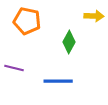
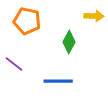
purple line: moved 4 px up; rotated 24 degrees clockwise
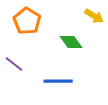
yellow arrow: rotated 30 degrees clockwise
orange pentagon: rotated 20 degrees clockwise
green diamond: moved 2 px right; rotated 65 degrees counterclockwise
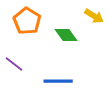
green diamond: moved 5 px left, 7 px up
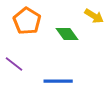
green diamond: moved 1 px right, 1 px up
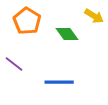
blue line: moved 1 px right, 1 px down
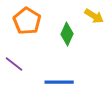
green diamond: rotated 60 degrees clockwise
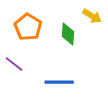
yellow arrow: moved 2 px left
orange pentagon: moved 1 px right, 6 px down
green diamond: moved 1 px right; rotated 20 degrees counterclockwise
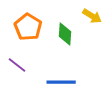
green diamond: moved 3 px left
purple line: moved 3 px right, 1 px down
blue line: moved 2 px right
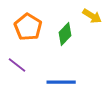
green diamond: rotated 40 degrees clockwise
